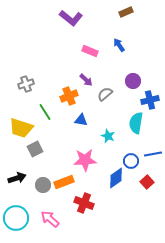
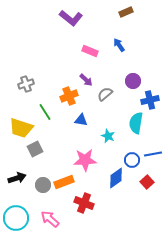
blue circle: moved 1 px right, 1 px up
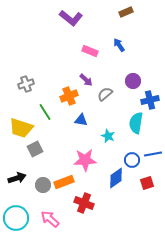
red square: moved 1 px down; rotated 24 degrees clockwise
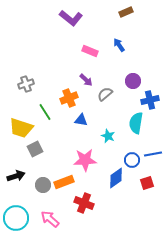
orange cross: moved 2 px down
black arrow: moved 1 px left, 2 px up
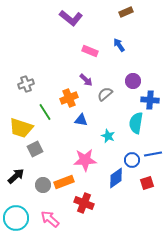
blue cross: rotated 18 degrees clockwise
black arrow: rotated 24 degrees counterclockwise
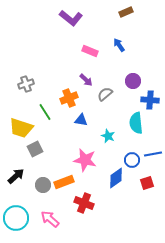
cyan semicircle: rotated 15 degrees counterclockwise
pink star: rotated 15 degrees clockwise
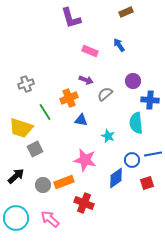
purple L-shape: rotated 35 degrees clockwise
purple arrow: rotated 24 degrees counterclockwise
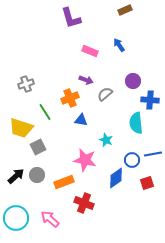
brown rectangle: moved 1 px left, 2 px up
orange cross: moved 1 px right
cyan star: moved 2 px left, 4 px down
gray square: moved 3 px right, 2 px up
gray circle: moved 6 px left, 10 px up
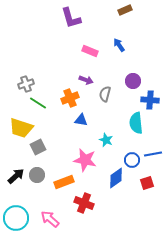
gray semicircle: rotated 35 degrees counterclockwise
green line: moved 7 px left, 9 px up; rotated 24 degrees counterclockwise
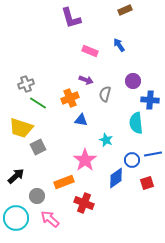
pink star: rotated 25 degrees clockwise
gray circle: moved 21 px down
